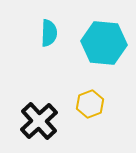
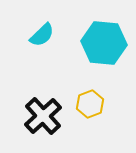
cyan semicircle: moved 7 px left, 2 px down; rotated 44 degrees clockwise
black cross: moved 4 px right, 5 px up
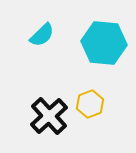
black cross: moved 6 px right
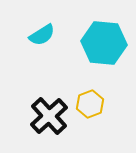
cyan semicircle: rotated 12 degrees clockwise
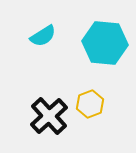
cyan semicircle: moved 1 px right, 1 px down
cyan hexagon: moved 1 px right
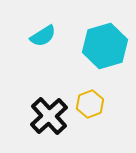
cyan hexagon: moved 3 px down; rotated 21 degrees counterclockwise
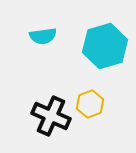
cyan semicircle: rotated 24 degrees clockwise
black cross: moved 2 px right; rotated 24 degrees counterclockwise
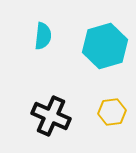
cyan semicircle: rotated 76 degrees counterclockwise
yellow hexagon: moved 22 px right, 8 px down; rotated 12 degrees clockwise
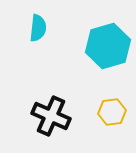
cyan semicircle: moved 5 px left, 8 px up
cyan hexagon: moved 3 px right
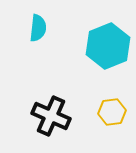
cyan hexagon: rotated 6 degrees counterclockwise
